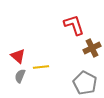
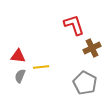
red triangle: rotated 35 degrees counterclockwise
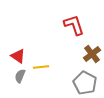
brown cross: moved 6 px down; rotated 12 degrees counterclockwise
red triangle: rotated 28 degrees clockwise
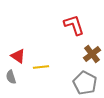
gray semicircle: moved 9 px left, 1 px down; rotated 40 degrees counterclockwise
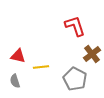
red L-shape: moved 1 px right, 1 px down
red triangle: rotated 21 degrees counterclockwise
gray semicircle: moved 4 px right, 4 px down
gray pentagon: moved 10 px left, 4 px up
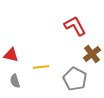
red L-shape: rotated 10 degrees counterclockwise
red triangle: moved 7 px left, 1 px up
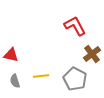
yellow line: moved 9 px down
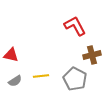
brown cross: moved 1 px down; rotated 24 degrees clockwise
gray semicircle: rotated 104 degrees counterclockwise
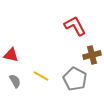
yellow line: rotated 35 degrees clockwise
gray semicircle: rotated 88 degrees counterclockwise
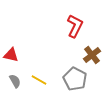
red L-shape: rotated 55 degrees clockwise
brown cross: rotated 24 degrees counterclockwise
yellow line: moved 2 px left, 4 px down
